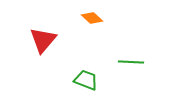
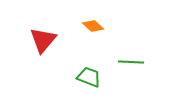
orange diamond: moved 1 px right, 8 px down
green trapezoid: moved 3 px right, 3 px up
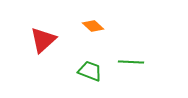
red triangle: rotated 8 degrees clockwise
green trapezoid: moved 1 px right, 6 px up
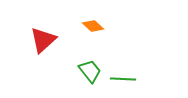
green line: moved 8 px left, 17 px down
green trapezoid: rotated 30 degrees clockwise
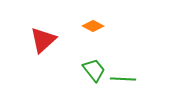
orange diamond: rotated 15 degrees counterclockwise
green trapezoid: moved 4 px right, 1 px up
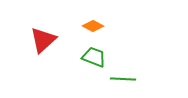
green trapezoid: moved 13 px up; rotated 30 degrees counterclockwise
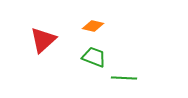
orange diamond: rotated 15 degrees counterclockwise
green line: moved 1 px right, 1 px up
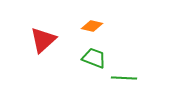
orange diamond: moved 1 px left
green trapezoid: moved 1 px down
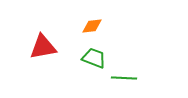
orange diamond: rotated 20 degrees counterclockwise
red triangle: moved 7 px down; rotated 32 degrees clockwise
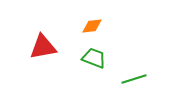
green line: moved 10 px right, 1 px down; rotated 20 degrees counterclockwise
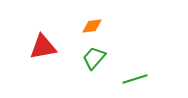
green trapezoid: rotated 70 degrees counterclockwise
green line: moved 1 px right
